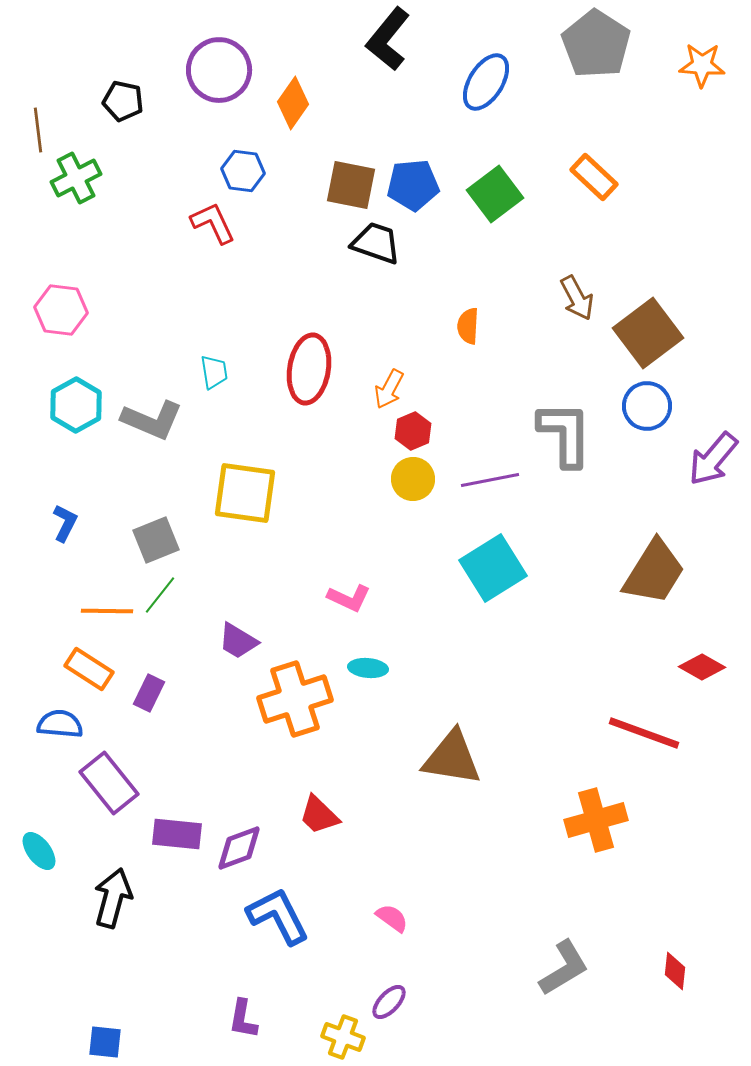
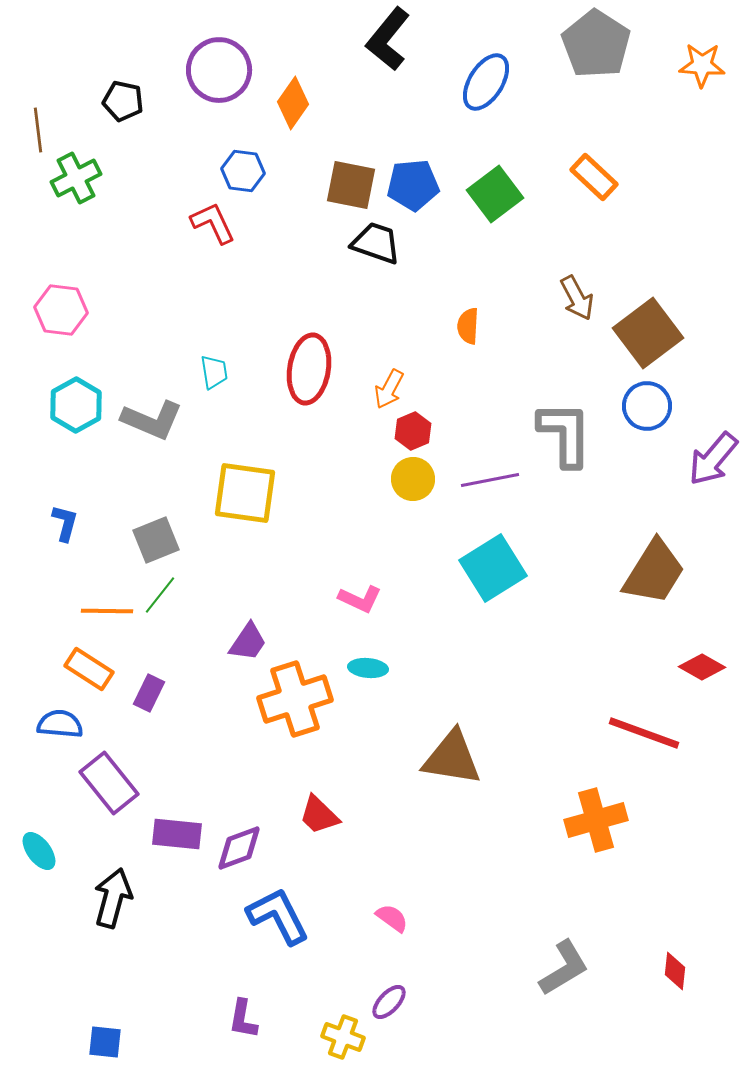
blue L-shape at (65, 523): rotated 12 degrees counterclockwise
pink L-shape at (349, 598): moved 11 px right, 1 px down
purple trapezoid at (238, 641): moved 10 px right, 1 px down; rotated 87 degrees counterclockwise
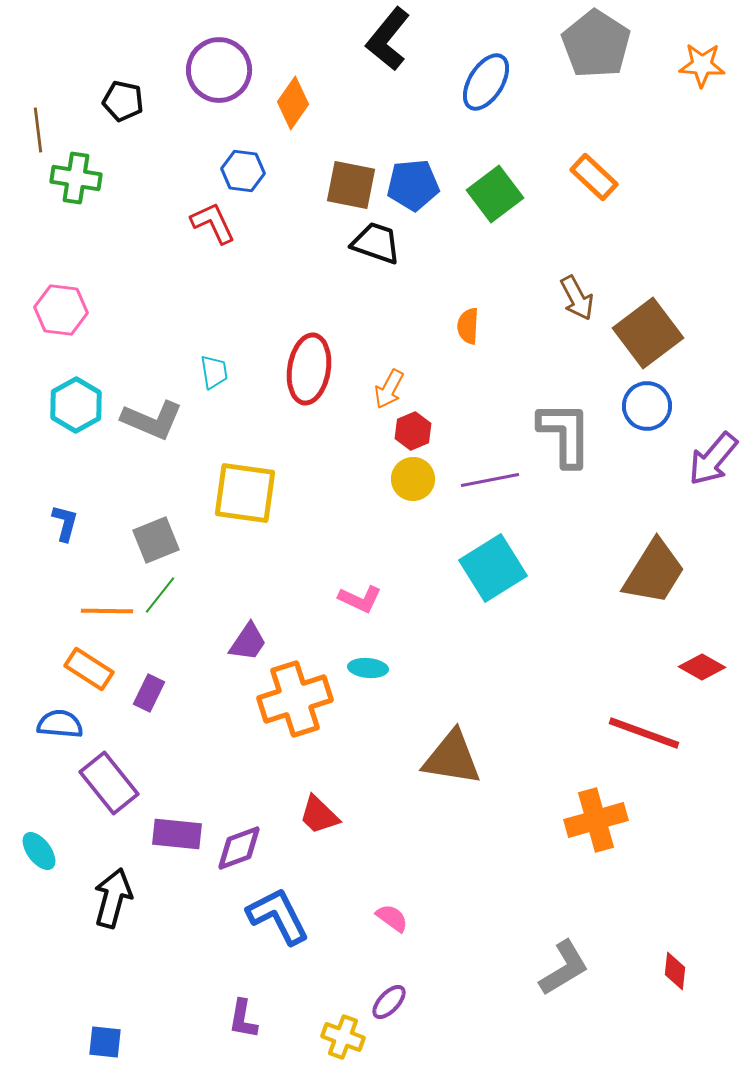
green cross at (76, 178): rotated 36 degrees clockwise
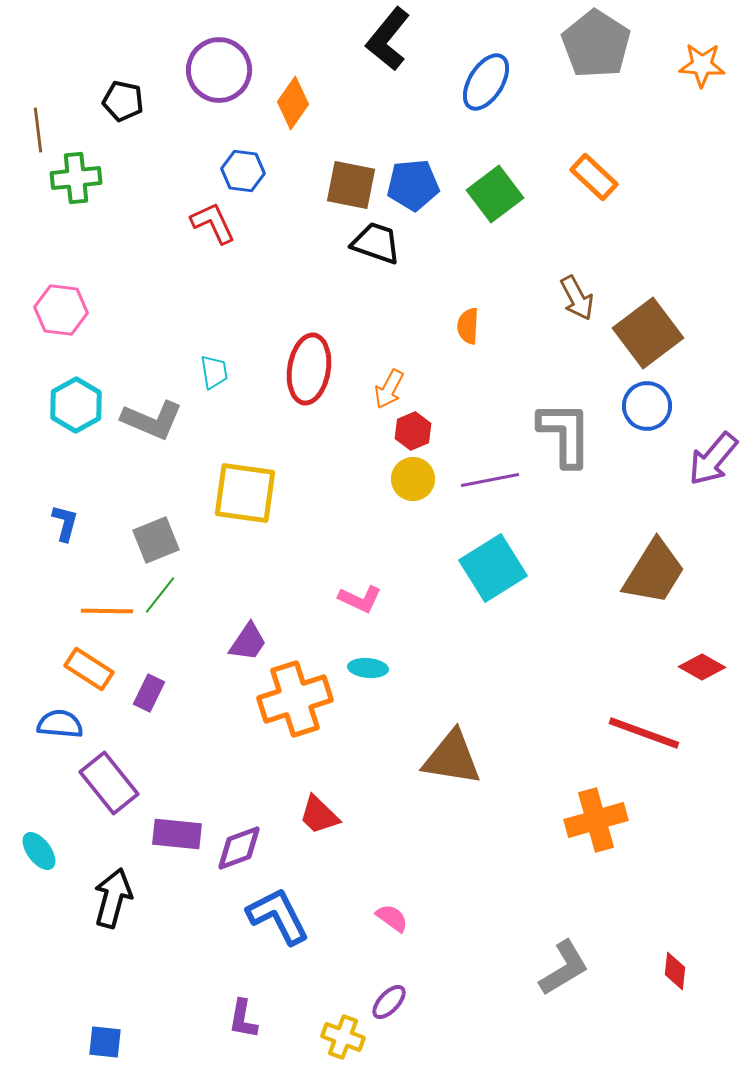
green cross at (76, 178): rotated 15 degrees counterclockwise
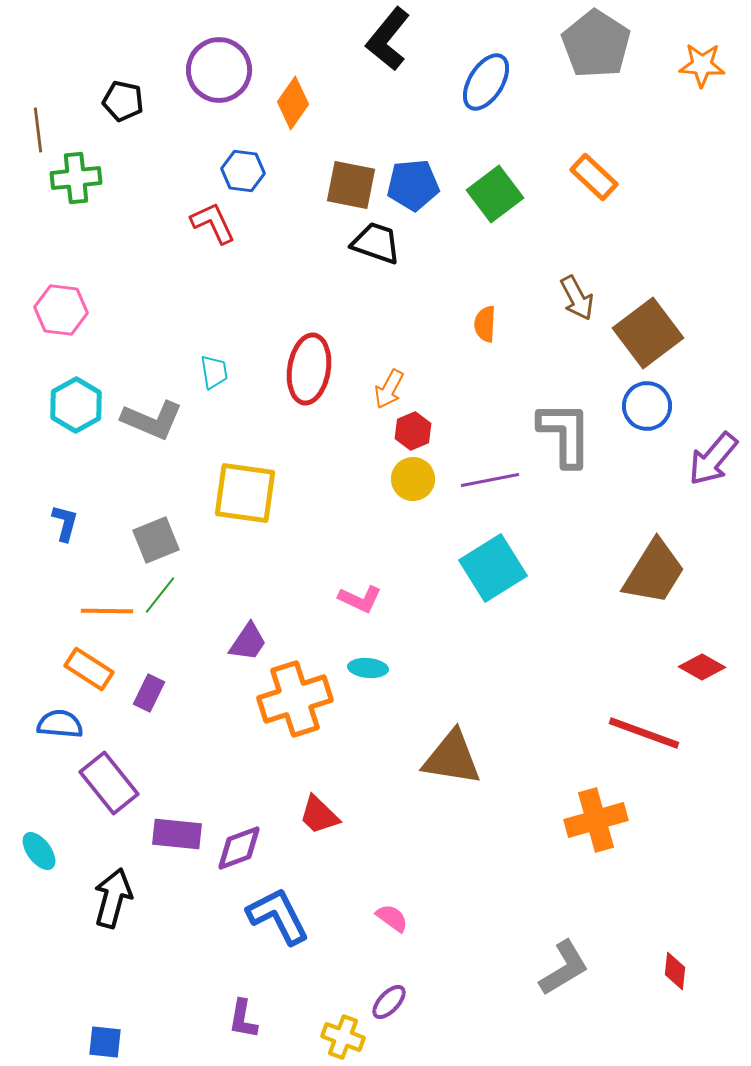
orange semicircle at (468, 326): moved 17 px right, 2 px up
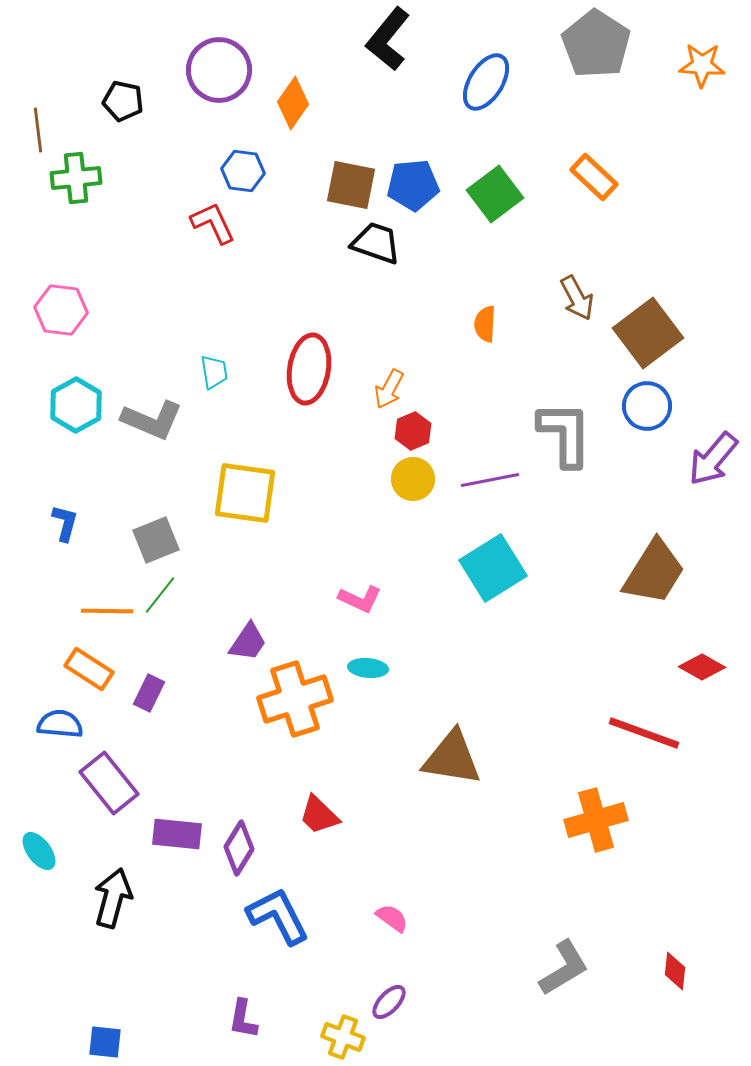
purple diamond at (239, 848): rotated 38 degrees counterclockwise
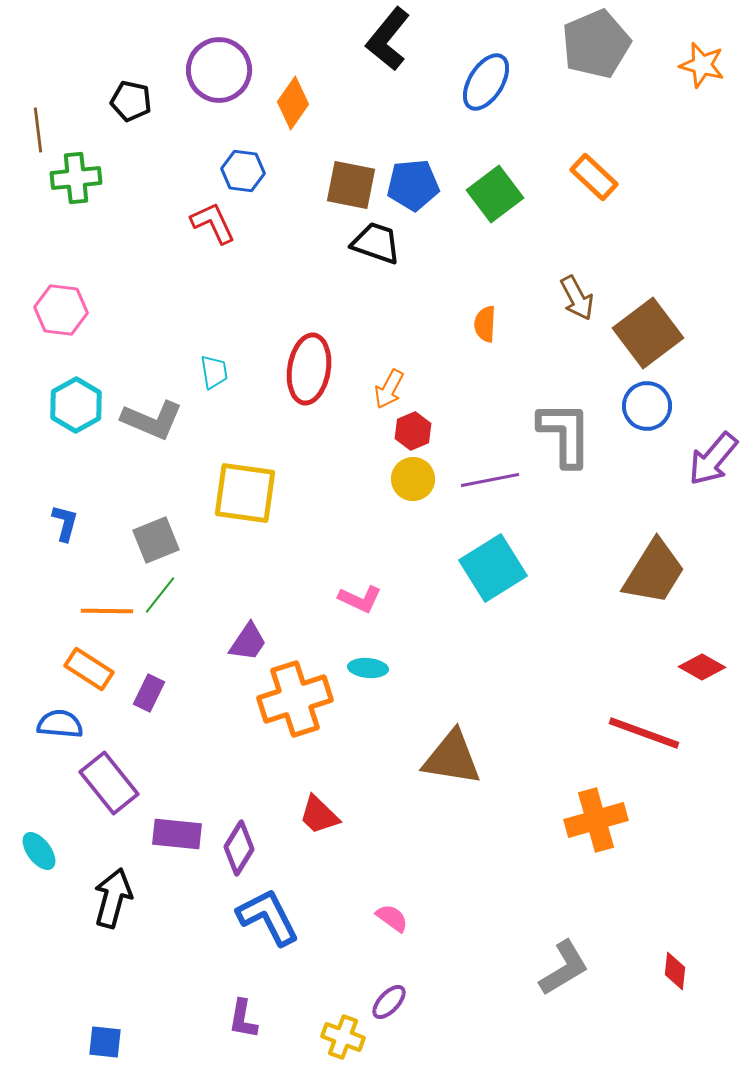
gray pentagon at (596, 44): rotated 16 degrees clockwise
orange star at (702, 65): rotated 12 degrees clockwise
black pentagon at (123, 101): moved 8 px right
blue L-shape at (278, 916): moved 10 px left, 1 px down
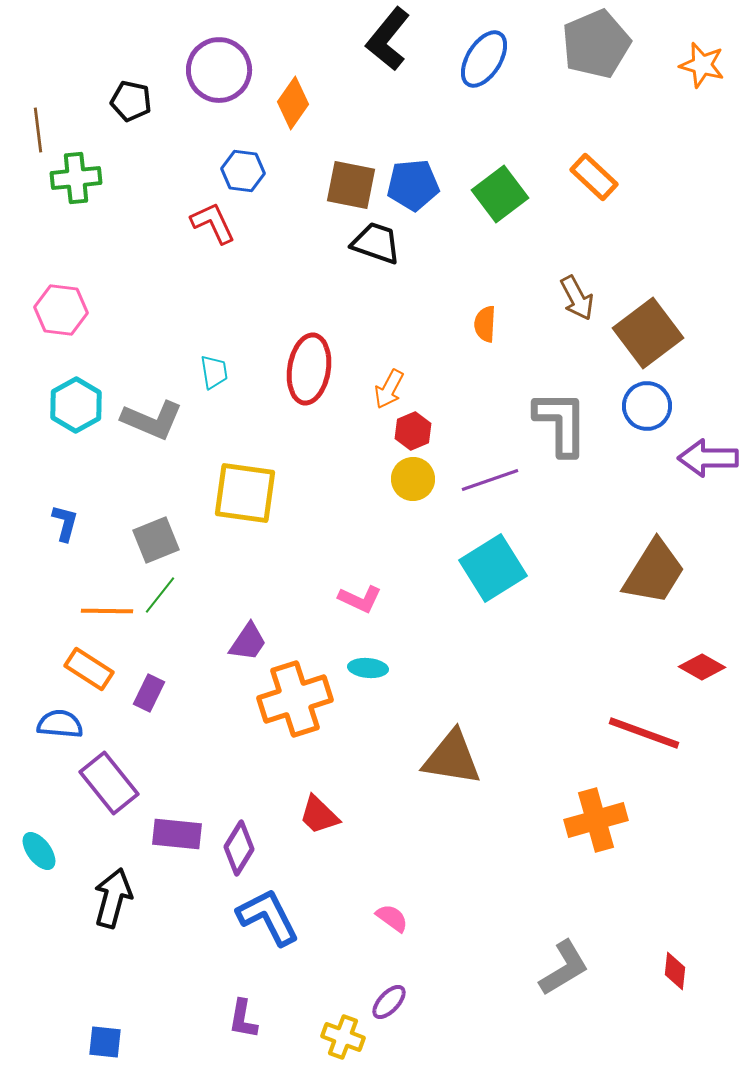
blue ellipse at (486, 82): moved 2 px left, 23 px up
green square at (495, 194): moved 5 px right
gray L-shape at (565, 434): moved 4 px left, 11 px up
purple arrow at (713, 459): moved 5 px left, 1 px up; rotated 50 degrees clockwise
purple line at (490, 480): rotated 8 degrees counterclockwise
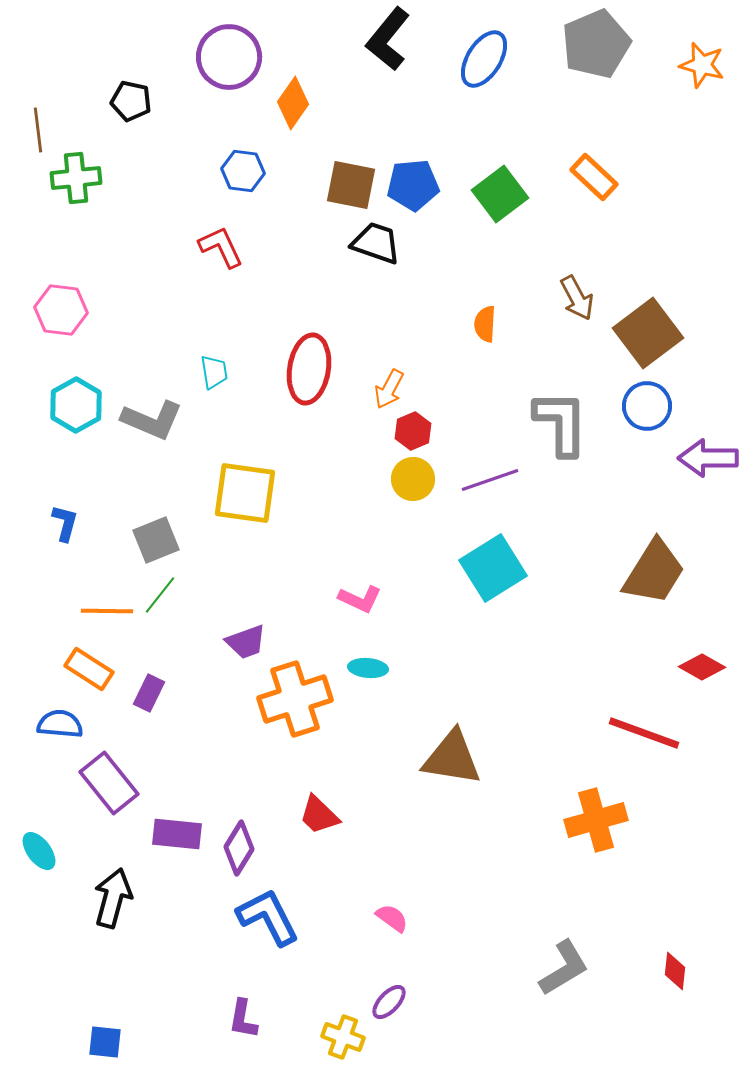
purple circle at (219, 70): moved 10 px right, 13 px up
red L-shape at (213, 223): moved 8 px right, 24 px down
purple trapezoid at (248, 642): moved 2 px left; rotated 36 degrees clockwise
